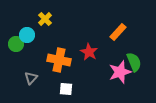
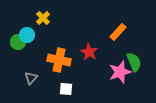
yellow cross: moved 2 px left, 1 px up
green circle: moved 2 px right, 2 px up
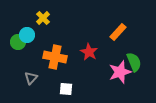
orange cross: moved 4 px left, 3 px up
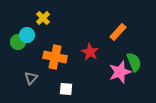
red star: moved 1 px right
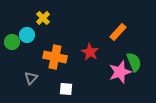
green circle: moved 6 px left
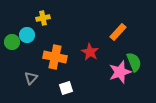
yellow cross: rotated 32 degrees clockwise
white square: moved 1 px up; rotated 24 degrees counterclockwise
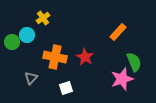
yellow cross: rotated 24 degrees counterclockwise
red star: moved 5 px left, 5 px down
pink star: moved 2 px right, 7 px down
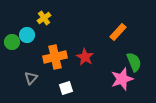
yellow cross: moved 1 px right
orange cross: rotated 25 degrees counterclockwise
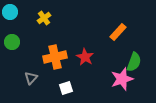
cyan circle: moved 17 px left, 23 px up
green semicircle: rotated 42 degrees clockwise
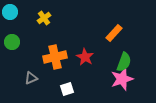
orange rectangle: moved 4 px left, 1 px down
green semicircle: moved 10 px left
gray triangle: rotated 24 degrees clockwise
white square: moved 1 px right, 1 px down
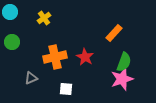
white square: moved 1 px left; rotated 24 degrees clockwise
